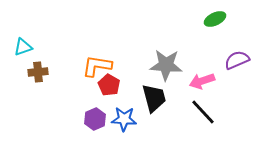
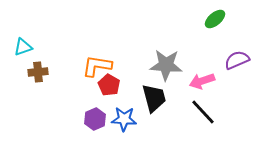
green ellipse: rotated 15 degrees counterclockwise
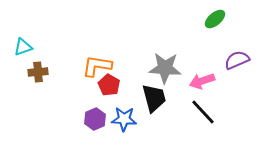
gray star: moved 1 px left, 3 px down
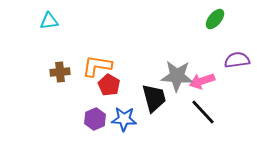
green ellipse: rotated 10 degrees counterclockwise
cyan triangle: moved 26 px right, 26 px up; rotated 12 degrees clockwise
purple semicircle: rotated 15 degrees clockwise
gray star: moved 12 px right, 8 px down
brown cross: moved 22 px right
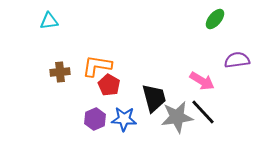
gray star: moved 41 px down; rotated 12 degrees counterclockwise
pink arrow: rotated 130 degrees counterclockwise
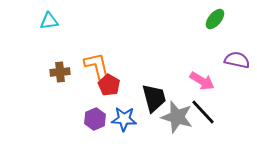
purple semicircle: rotated 20 degrees clockwise
orange L-shape: rotated 68 degrees clockwise
gray star: rotated 24 degrees clockwise
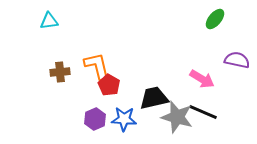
pink arrow: moved 2 px up
black trapezoid: rotated 88 degrees counterclockwise
black line: rotated 24 degrees counterclockwise
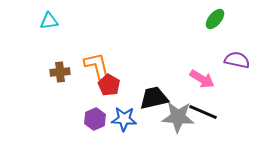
gray star: moved 1 px right; rotated 12 degrees counterclockwise
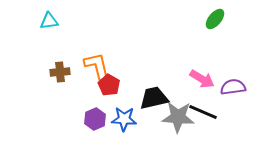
purple semicircle: moved 4 px left, 27 px down; rotated 20 degrees counterclockwise
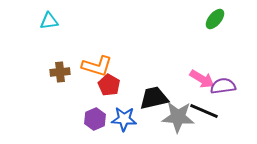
orange L-shape: rotated 120 degrees clockwise
purple semicircle: moved 10 px left, 1 px up
black line: moved 1 px right, 1 px up
